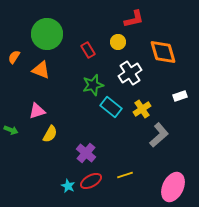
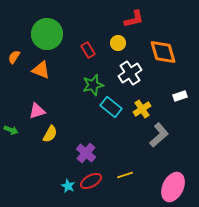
yellow circle: moved 1 px down
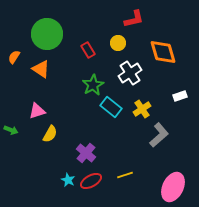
orange triangle: moved 1 px up; rotated 12 degrees clockwise
green star: rotated 15 degrees counterclockwise
cyan star: moved 6 px up
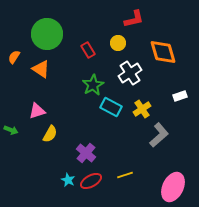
cyan rectangle: rotated 10 degrees counterclockwise
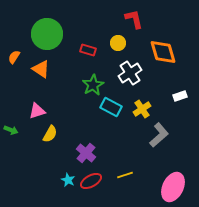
red L-shape: rotated 90 degrees counterclockwise
red rectangle: rotated 42 degrees counterclockwise
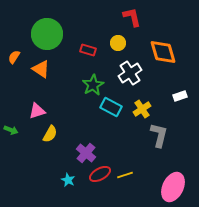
red L-shape: moved 2 px left, 2 px up
gray L-shape: rotated 35 degrees counterclockwise
red ellipse: moved 9 px right, 7 px up
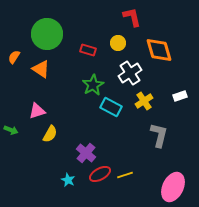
orange diamond: moved 4 px left, 2 px up
yellow cross: moved 2 px right, 8 px up
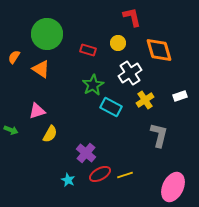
yellow cross: moved 1 px right, 1 px up
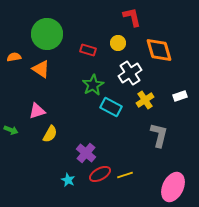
orange semicircle: rotated 48 degrees clockwise
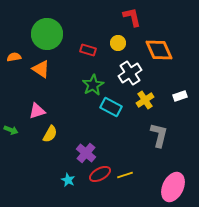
orange diamond: rotated 8 degrees counterclockwise
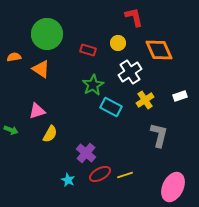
red L-shape: moved 2 px right
white cross: moved 1 px up
